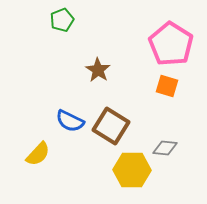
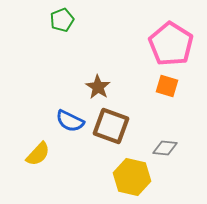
brown star: moved 17 px down
brown square: rotated 12 degrees counterclockwise
yellow hexagon: moved 7 px down; rotated 12 degrees clockwise
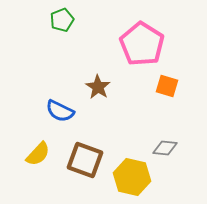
pink pentagon: moved 29 px left
blue semicircle: moved 10 px left, 10 px up
brown square: moved 26 px left, 34 px down
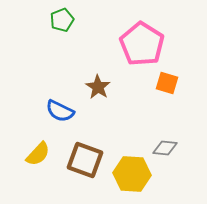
orange square: moved 3 px up
yellow hexagon: moved 3 px up; rotated 9 degrees counterclockwise
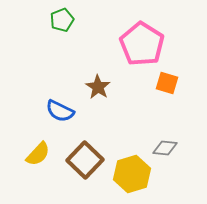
brown square: rotated 24 degrees clockwise
yellow hexagon: rotated 21 degrees counterclockwise
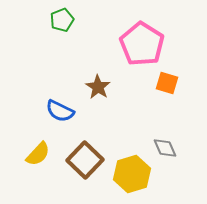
gray diamond: rotated 60 degrees clockwise
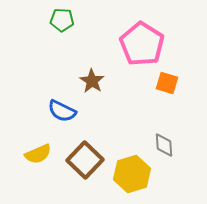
green pentagon: rotated 25 degrees clockwise
brown star: moved 6 px left, 6 px up
blue semicircle: moved 2 px right
gray diamond: moved 1 px left, 3 px up; rotated 20 degrees clockwise
yellow semicircle: rotated 24 degrees clockwise
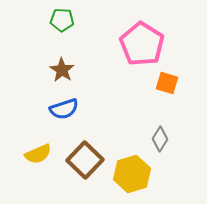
brown star: moved 30 px left, 11 px up
blue semicircle: moved 2 px right, 2 px up; rotated 44 degrees counterclockwise
gray diamond: moved 4 px left, 6 px up; rotated 35 degrees clockwise
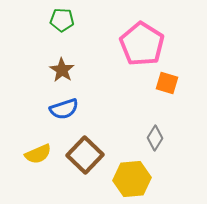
gray diamond: moved 5 px left, 1 px up
brown square: moved 5 px up
yellow hexagon: moved 5 px down; rotated 12 degrees clockwise
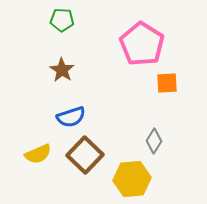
orange square: rotated 20 degrees counterclockwise
blue semicircle: moved 7 px right, 8 px down
gray diamond: moved 1 px left, 3 px down
